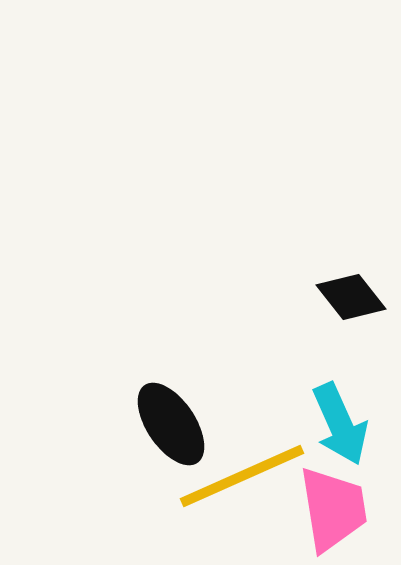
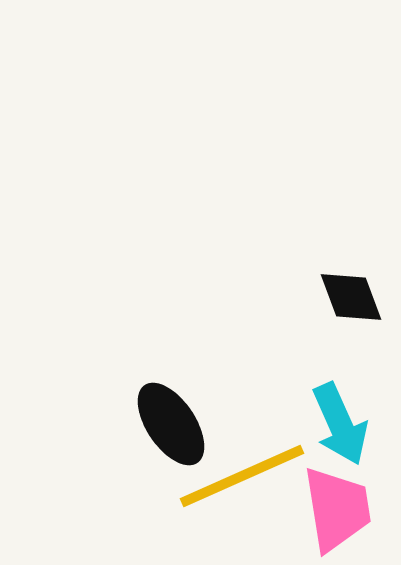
black diamond: rotated 18 degrees clockwise
pink trapezoid: moved 4 px right
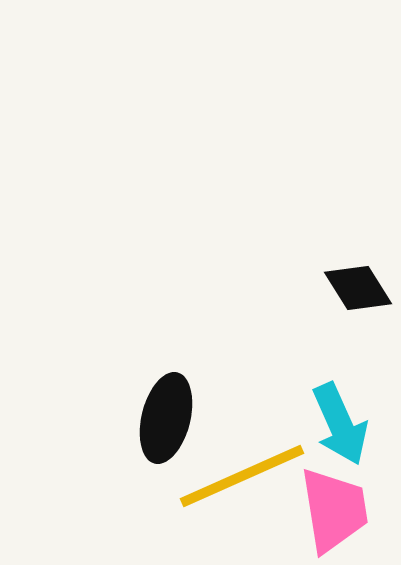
black diamond: moved 7 px right, 9 px up; rotated 12 degrees counterclockwise
black ellipse: moved 5 px left, 6 px up; rotated 48 degrees clockwise
pink trapezoid: moved 3 px left, 1 px down
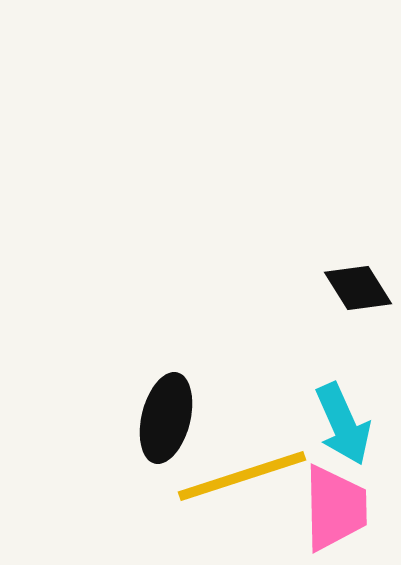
cyan arrow: moved 3 px right
yellow line: rotated 6 degrees clockwise
pink trapezoid: moved 1 px right, 2 px up; rotated 8 degrees clockwise
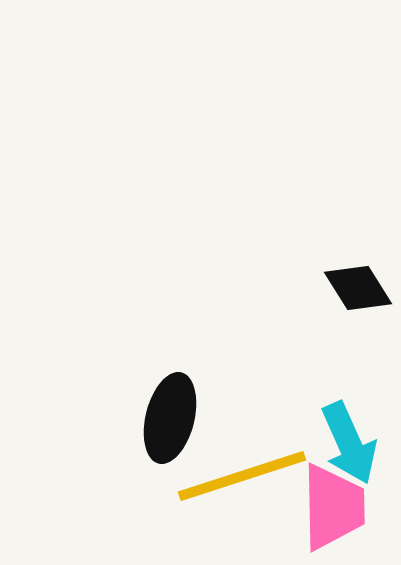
black ellipse: moved 4 px right
cyan arrow: moved 6 px right, 19 px down
pink trapezoid: moved 2 px left, 1 px up
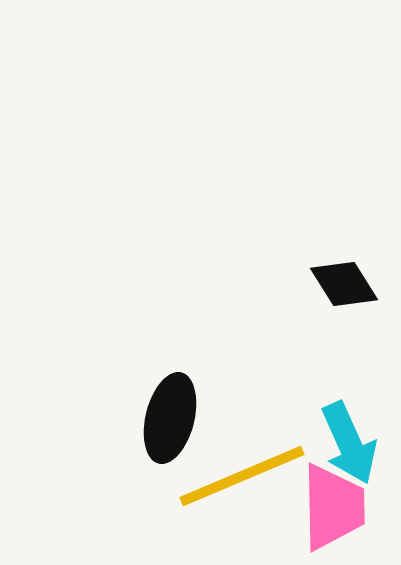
black diamond: moved 14 px left, 4 px up
yellow line: rotated 5 degrees counterclockwise
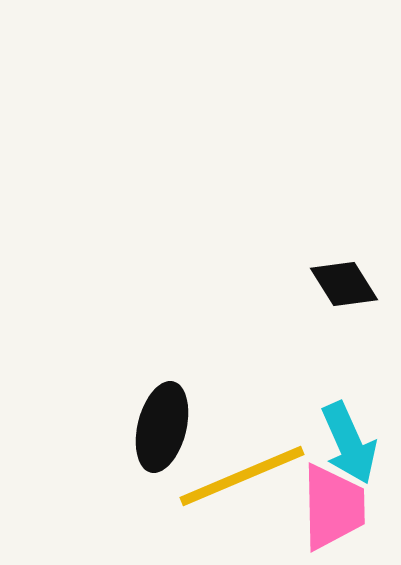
black ellipse: moved 8 px left, 9 px down
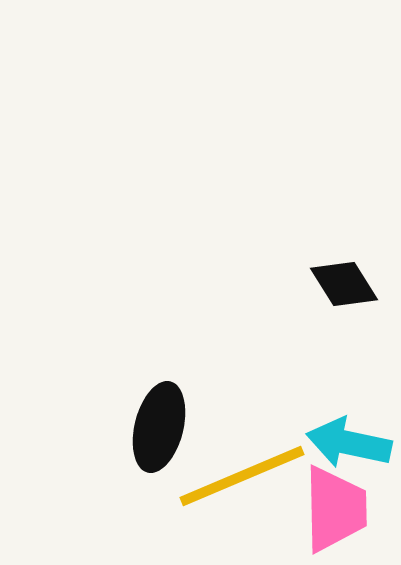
black ellipse: moved 3 px left
cyan arrow: rotated 126 degrees clockwise
pink trapezoid: moved 2 px right, 2 px down
